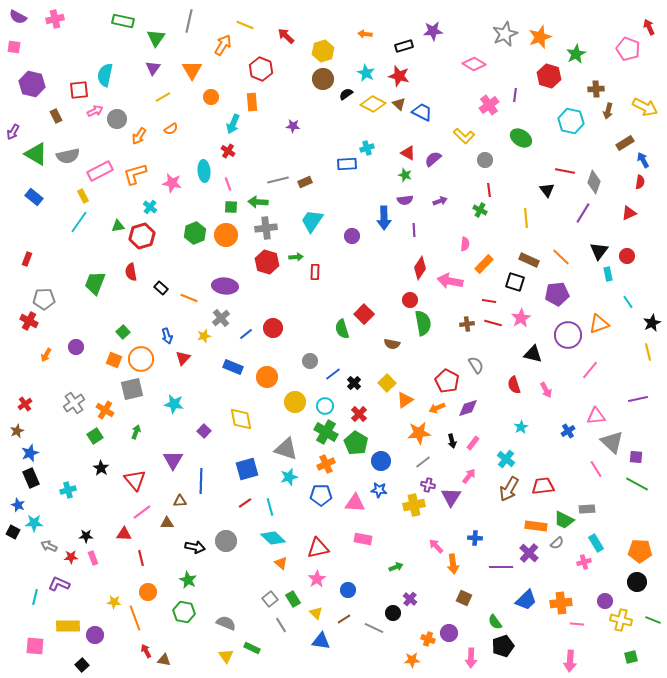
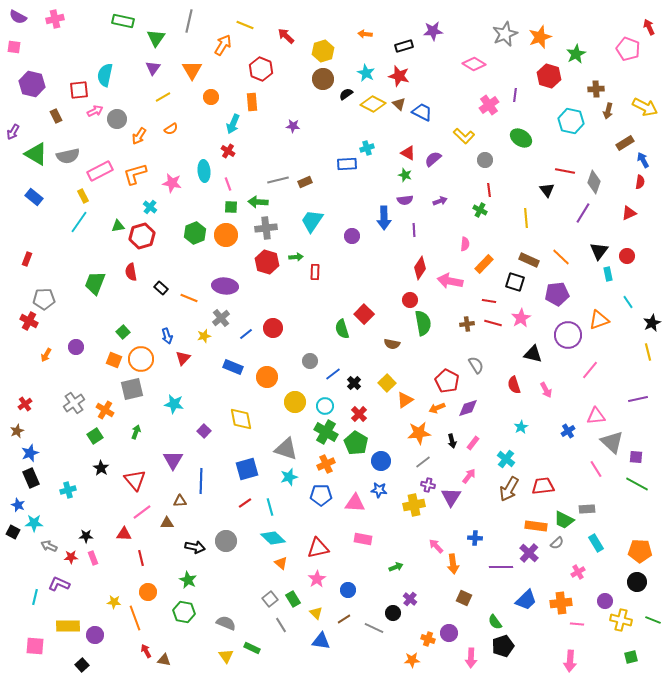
orange triangle at (599, 324): moved 4 px up
pink cross at (584, 562): moved 6 px left, 10 px down; rotated 16 degrees counterclockwise
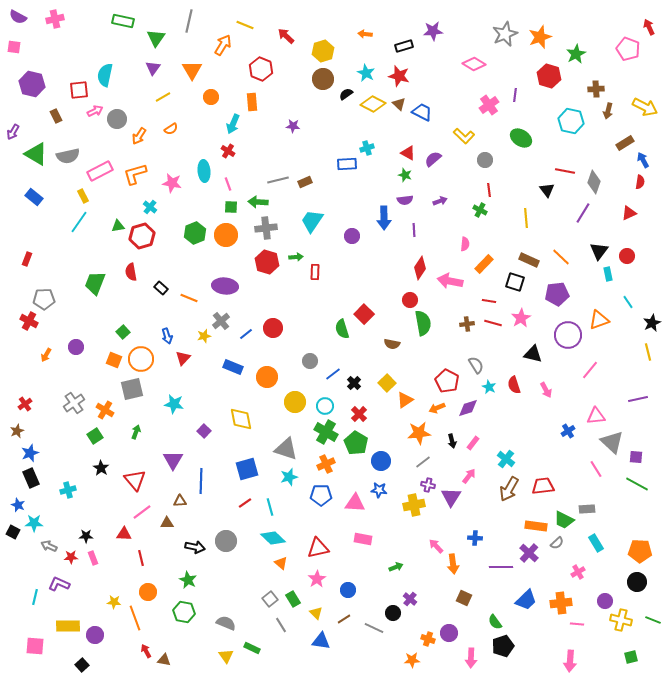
gray cross at (221, 318): moved 3 px down
cyan star at (521, 427): moved 32 px left, 40 px up; rotated 16 degrees counterclockwise
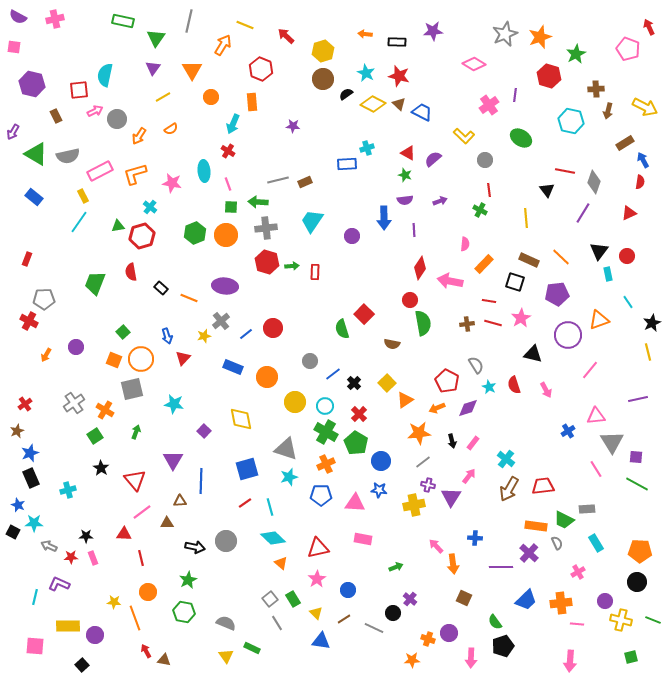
black rectangle at (404, 46): moved 7 px left, 4 px up; rotated 18 degrees clockwise
green arrow at (296, 257): moved 4 px left, 9 px down
gray triangle at (612, 442): rotated 15 degrees clockwise
gray semicircle at (557, 543): rotated 72 degrees counterclockwise
green star at (188, 580): rotated 18 degrees clockwise
gray line at (281, 625): moved 4 px left, 2 px up
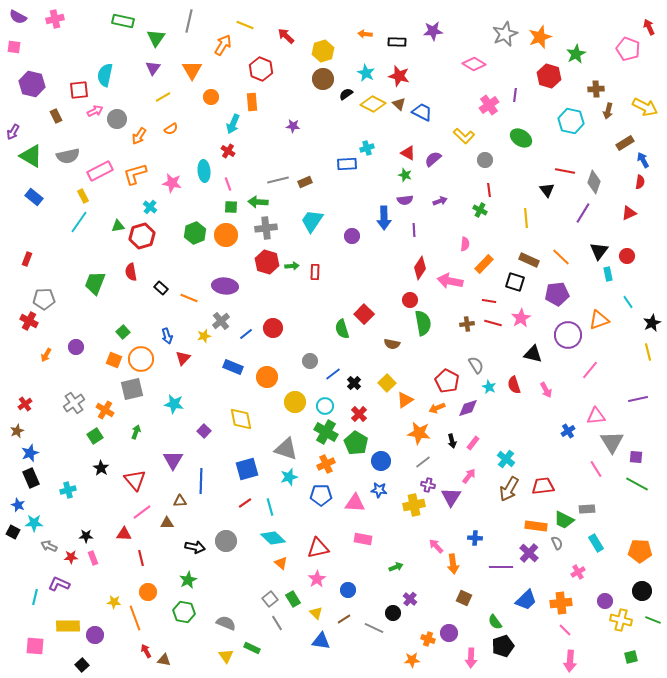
green triangle at (36, 154): moved 5 px left, 2 px down
orange star at (419, 433): rotated 15 degrees clockwise
black circle at (637, 582): moved 5 px right, 9 px down
pink line at (577, 624): moved 12 px left, 6 px down; rotated 40 degrees clockwise
